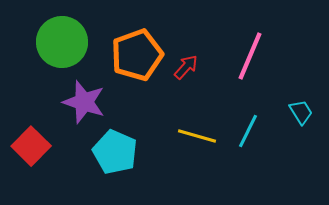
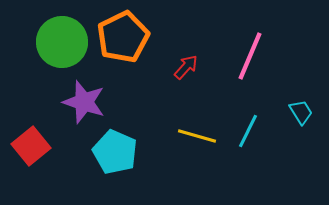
orange pentagon: moved 14 px left, 18 px up; rotated 6 degrees counterclockwise
red square: rotated 6 degrees clockwise
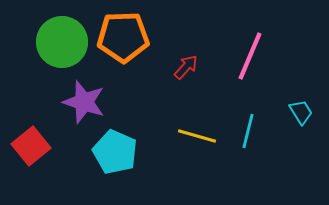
orange pentagon: rotated 24 degrees clockwise
cyan line: rotated 12 degrees counterclockwise
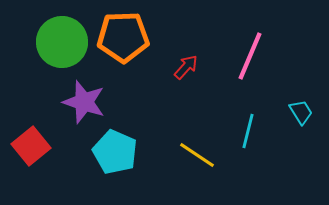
yellow line: moved 19 px down; rotated 18 degrees clockwise
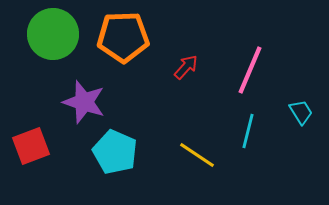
green circle: moved 9 px left, 8 px up
pink line: moved 14 px down
red square: rotated 18 degrees clockwise
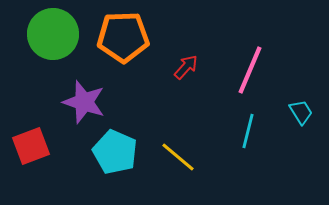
yellow line: moved 19 px left, 2 px down; rotated 6 degrees clockwise
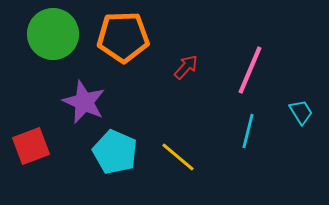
purple star: rotated 6 degrees clockwise
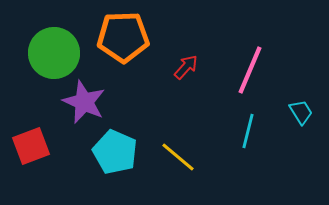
green circle: moved 1 px right, 19 px down
